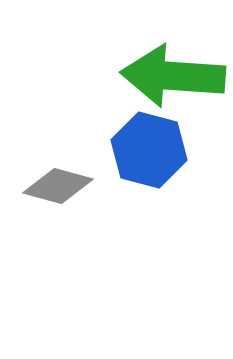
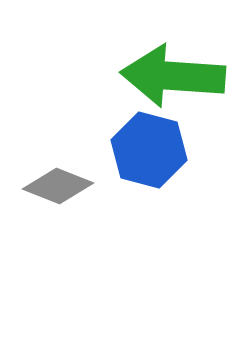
gray diamond: rotated 6 degrees clockwise
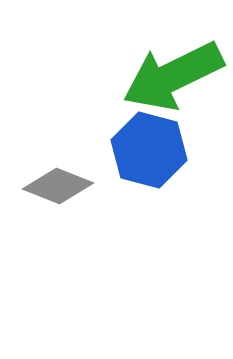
green arrow: rotated 30 degrees counterclockwise
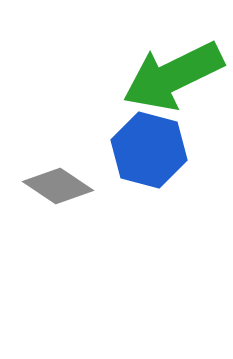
gray diamond: rotated 12 degrees clockwise
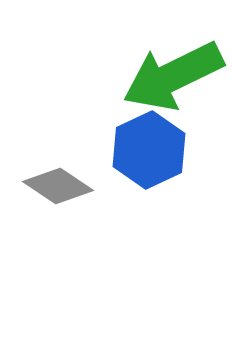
blue hexagon: rotated 20 degrees clockwise
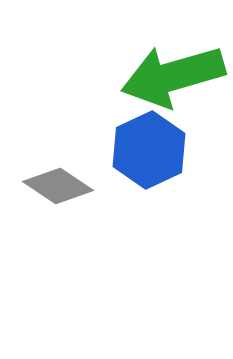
green arrow: rotated 10 degrees clockwise
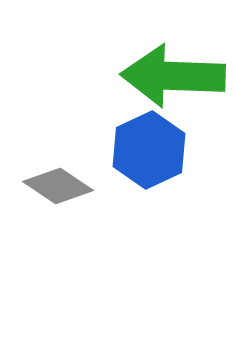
green arrow: rotated 18 degrees clockwise
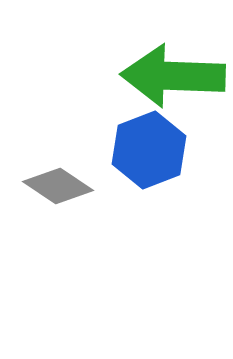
blue hexagon: rotated 4 degrees clockwise
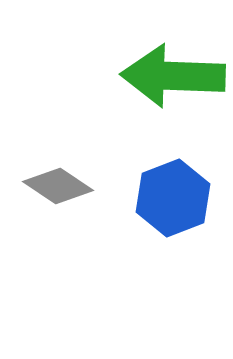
blue hexagon: moved 24 px right, 48 px down
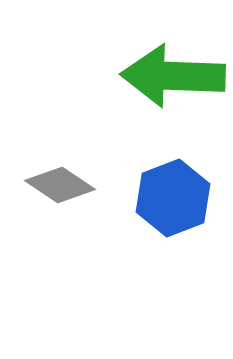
gray diamond: moved 2 px right, 1 px up
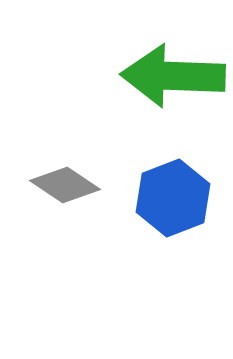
gray diamond: moved 5 px right
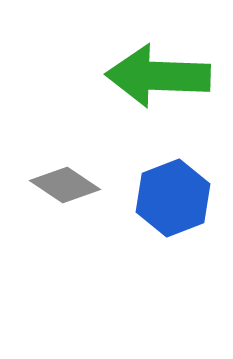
green arrow: moved 15 px left
